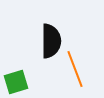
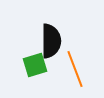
green square: moved 19 px right, 17 px up
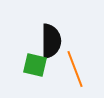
green square: rotated 30 degrees clockwise
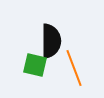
orange line: moved 1 px left, 1 px up
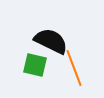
black semicircle: rotated 64 degrees counterclockwise
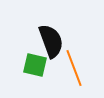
black semicircle: rotated 44 degrees clockwise
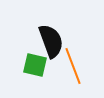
orange line: moved 1 px left, 2 px up
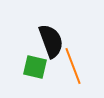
green square: moved 2 px down
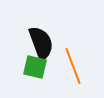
black semicircle: moved 10 px left, 2 px down
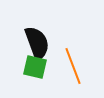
black semicircle: moved 4 px left
